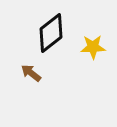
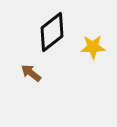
black diamond: moved 1 px right, 1 px up
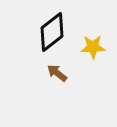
brown arrow: moved 26 px right
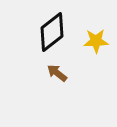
yellow star: moved 3 px right, 6 px up
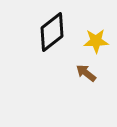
brown arrow: moved 29 px right
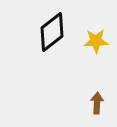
brown arrow: moved 11 px right, 30 px down; rotated 55 degrees clockwise
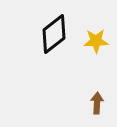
black diamond: moved 2 px right, 2 px down
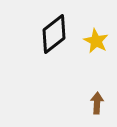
yellow star: rotated 30 degrees clockwise
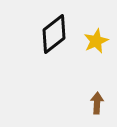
yellow star: rotated 20 degrees clockwise
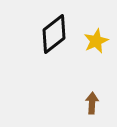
brown arrow: moved 5 px left
